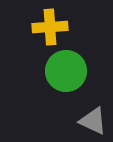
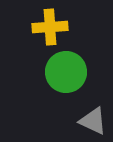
green circle: moved 1 px down
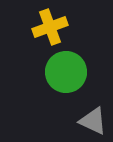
yellow cross: rotated 16 degrees counterclockwise
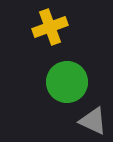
green circle: moved 1 px right, 10 px down
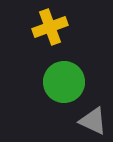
green circle: moved 3 px left
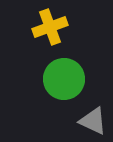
green circle: moved 3 px up
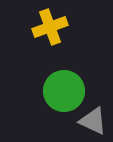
green circle: moved 12 px down
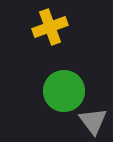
gray triangle: rotated 28 degrees clockwise
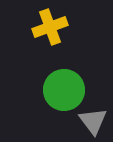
green circle: moved 1 px up
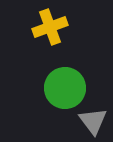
green circle: moved 1 px right, 2 px up
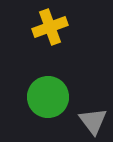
green circle: moved 17 px left, 9 px down
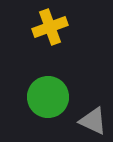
gray triangle: rotated 28 degrees counterclockwise
